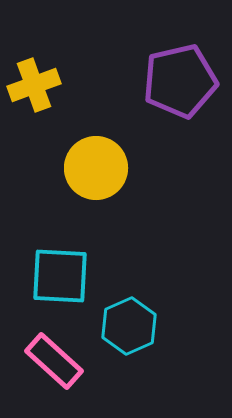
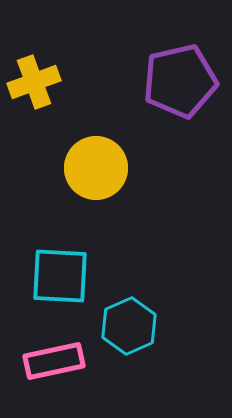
yellow cross: moved 3 px up
pink rectangle: rotated 54 degrees counterclockwise
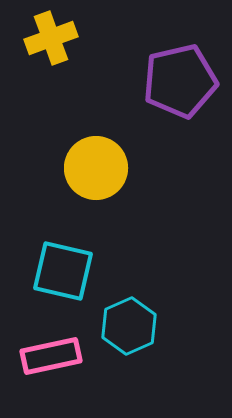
yellow cross: moved 17 px right, 44 px up
cyan square: moved 3 px right, 5 px up; rotated 10 degrees clockwise
pink rectangle: moved 3 px left, 5 px up
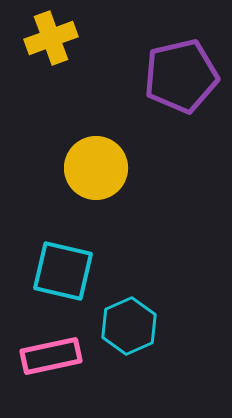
purple pentagon: moved 1 px right, 5 px up
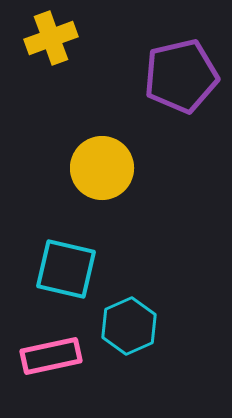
yellow circle: moved 6 px right
cyan square: moved 3 px right, 2 px up
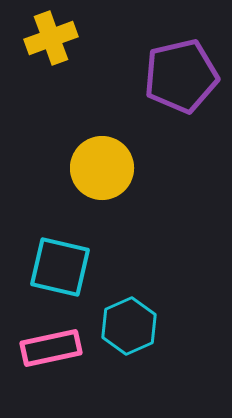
cyan square: moved 6 px left, 2 px up
pink rectangle: moved 8 px up
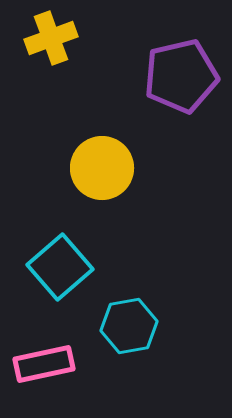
cyan square: rotated 36 degrees clockwise
cyan hexagon: rotated 14 degrees clockwise
pink rectangle: moved 7 px left, 16 px down
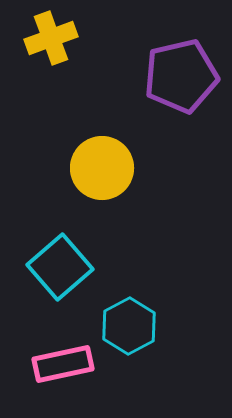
cyan hexagon: rotated 18 degrees counterclockwise
pink rectangle: moved 19 px right
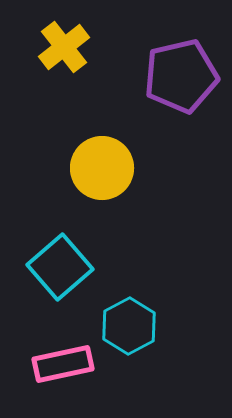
yellow cross: moved 13 px right, 9 px down; rotated 18 degrees counterclockwise
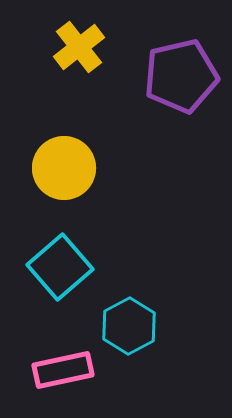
yellow cross: moved 15 px right
yellow circle: moved 38 px left
pink rectangle: moved 6 px down
